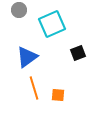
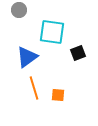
cyan square: moved 8 px down; rotated 32 degrees clockwise
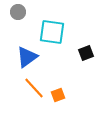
gray circle: moved 1 px left, 2 px down
black square: moved 8 px right
orange line: rotated 25 degrees counterclockwise
orange square: rotated 24 degrees counterclockwise
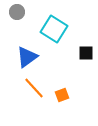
gray circle: moved 1 px left
cyan square: moved 2 px right, 3 px up; rotated 24 degrees clockwise
black square: rotated 21 degrees clockwise
orange square: moved 4 px right
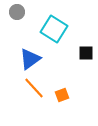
blue triangle: moved 3 px right, 2 px down
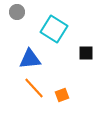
blue triangle: rotated 30 degrees clockwise
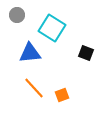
gray circle: moved 3 px down
cyan square: moved 2 px left, 1 px up
black square: rotated 21 degrees clockwise
blue triangle: moved 6 px up
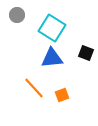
blue triangle: moved 22 px right, 5 px down
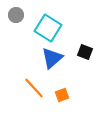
gray circle: moved 1 px left
cyan square: moved 4 px left
black square: moved 1 px left, 1 px up
blue triangle: rotated 35 degrees counterclockwise
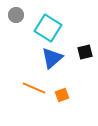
black square: rotated 35 degrees counterclockwise
orange line: rotated 25 degrees counterclockwise
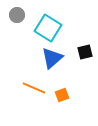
gray circle: moved 1 px right
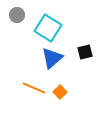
orange square: moved 2 px left, 3 px up; rotated 24 degrees counterclockwise
